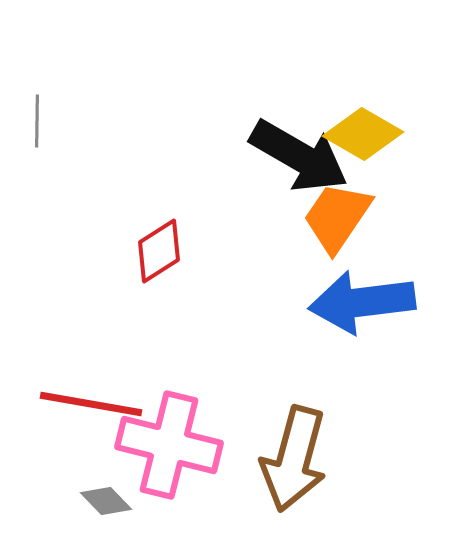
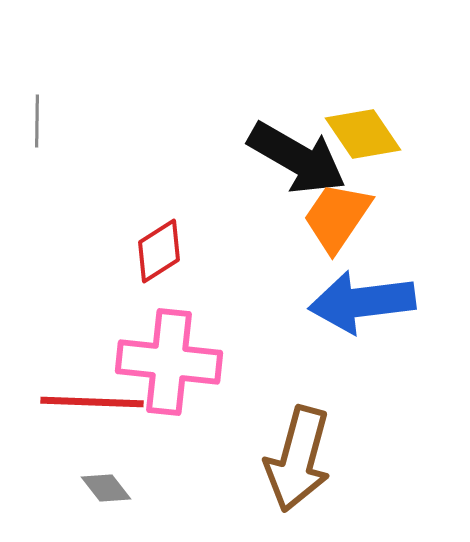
yellow diamond: rotated 26 degrees clockwise
black arrow: moved 2 px left, 2 px down
red line: moved 1 px right, 2 px up; rotated 8 degrees counterclockwise
pink cross: moved 83 px up; rotated 8 degrees counterclockwise
brown arrow: moved 4 px right
gray diamond: moved 13 px up; rotated 6 degrees clockwise
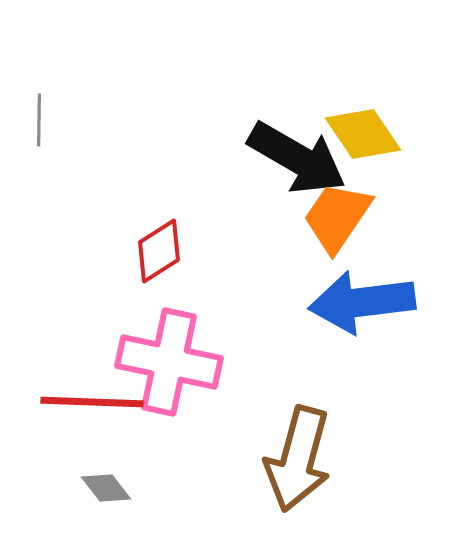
gray line: moved 2 px right, 1 px up
pink cross: rotated 6 degrees clockwise
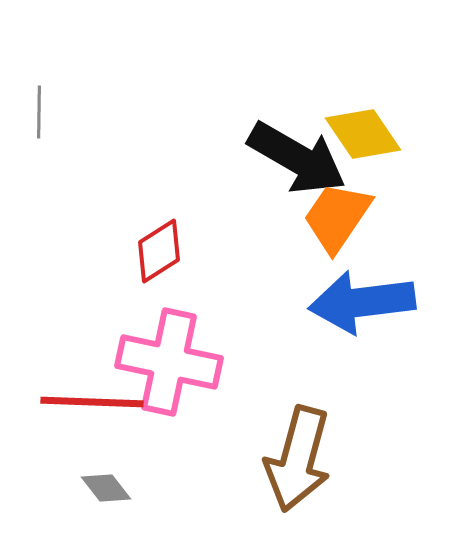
gray line: moved 8 px up
